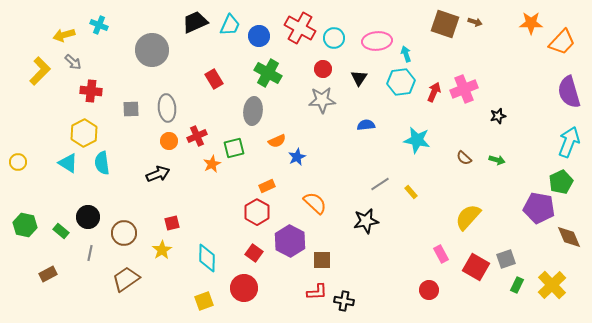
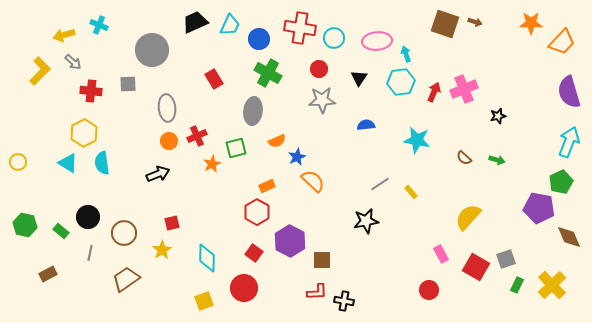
red cross at (300, 28): rotated 20 degrees counterclockwise
blue circle at (259, 36): moved 3 px down
red circle at (323, 69): moved 4 px left
gray square at (131, 109): moved 3 px left, 25 px up
green square at (234, 148): moved 2 px right
orange semicircle at (315, 203): moved 2 px left, 22 px up
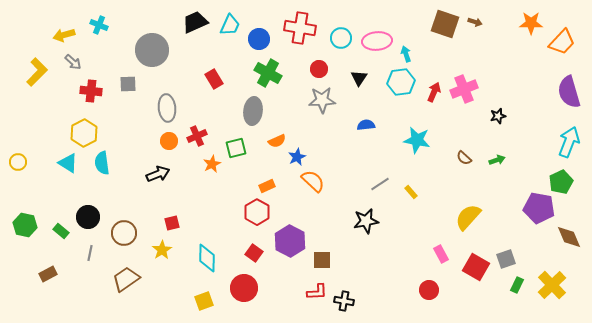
cyan circle at (334, 38): moved 7 px right
yellow L-shape at (40, 71): moved 3 px left, 1 px down
green arrow at (497, 160): rotated 35 degrees counterclockwise
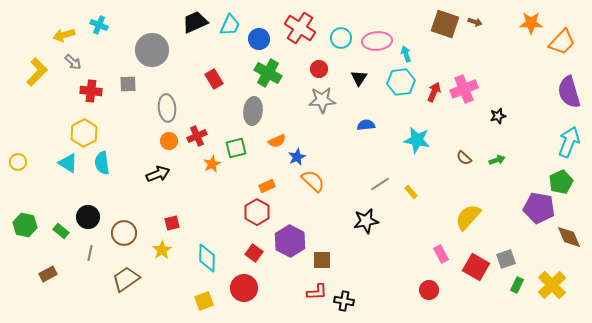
red cross at (300, 28): rotated 24 degrees clockwise
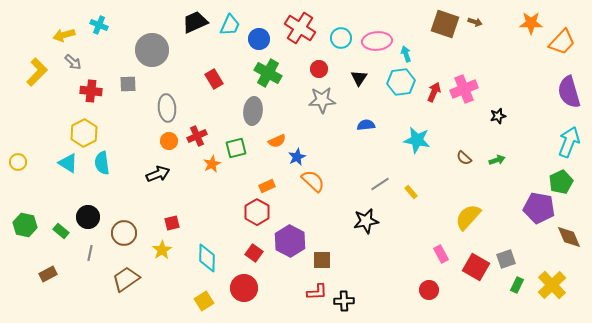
yellow square at (204, 301): rotated 12 degrees counterclockwise
black cross at (344, 301): rotated 12 degrees counterclockwise
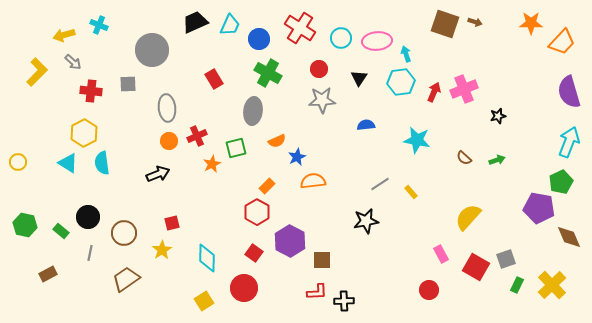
orange semicircle at (313, 181): rotated 50 degrees counterclockwise
orange rectangle at (267, 186): rotated 21 degrees counterclockwise
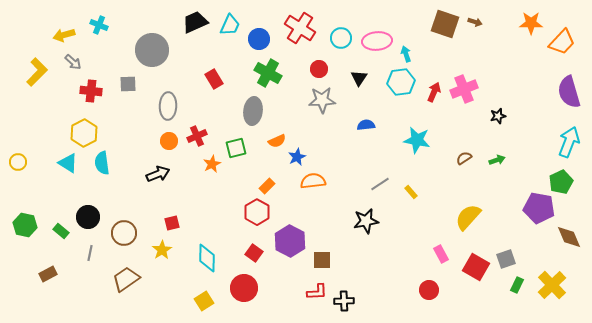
gray ellipse at (167, 108): moved 1 px right, 2 px up; rotated 8 degrees clockwise
brown semicircle at (464, 158): rotated 105 degrees clockwise
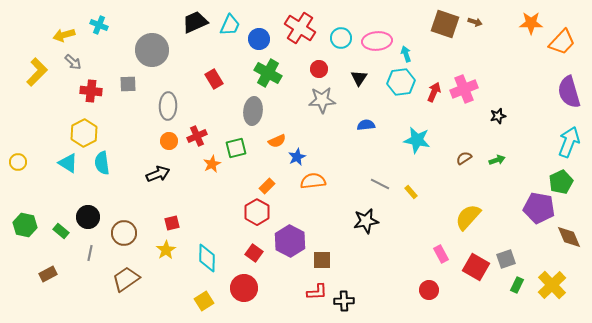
gray line at (380, 184): rotated 60 degrees clockwise
yellow star at (162, 250): moved 4 px right
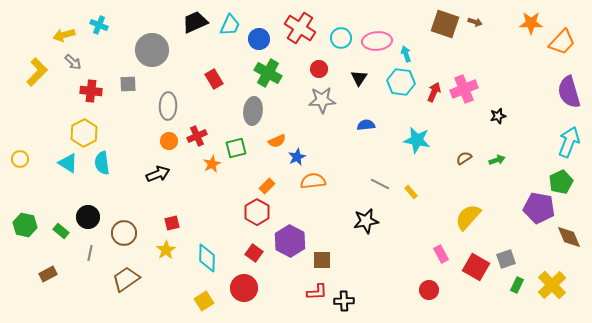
cyan hexagon at (401, 82): rotated 16 degrees clockwise
yellow circle at (18, 162): moved 2 px right, 3 px up
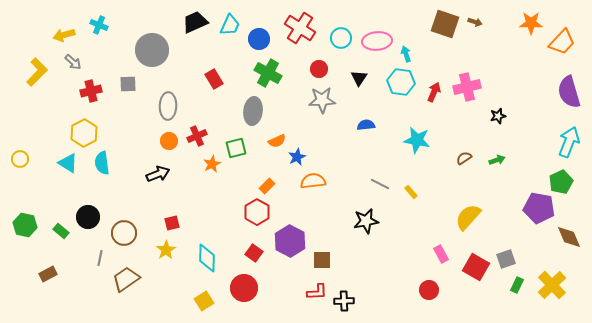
pink cross at (464, 89): moved 3 px right, 2 px up; rotated 8 degrees clockwise
red cross at (91, 91): rotated 20 degrees counterclockwise
gray line at (90, 253): moved 10 px right, 5 px down
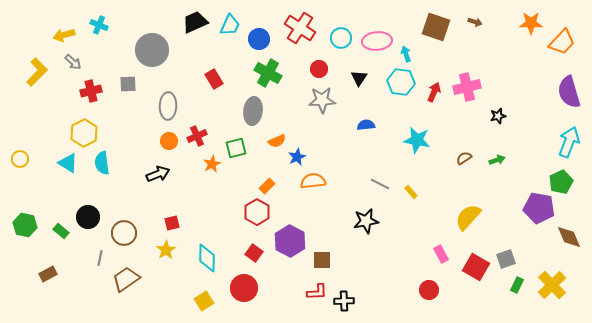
brown square at (445, 24): moved 9 px left, 3 px down
